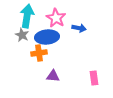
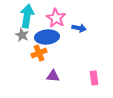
orange cross: rotated 14 degrees counterclockwise
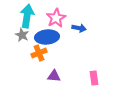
pink star: rotated 12 degrees clockwise
purple triangle: moved 1 px right
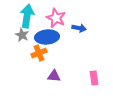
pink star: rotated 18 degrees counterclockwise
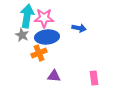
pink star: moved 12 px left; rotated 24 degrees counterclockwise
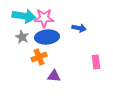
cyan arrow: moved 3 px left; rotated 90 degrees clockwise
gray star: moved 2 px down
orange cross: moved 4 px down
pink rectangle: moved 2 px right, 16 px up
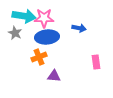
gray star: moved 7 px left, 4 px up
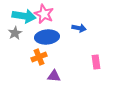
pink star: moved 4 px up; rotated 24 degrees clockwise
gray star: rotated 16 degrees clockwise
